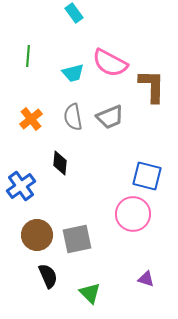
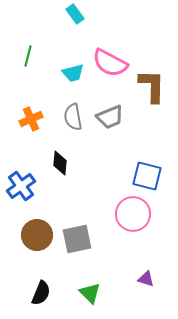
cyan rectangle: moved 1 px right, 1 px down
green line: rotated 10 degrees clockwise
orange cross: rotated 15 degrees clockwise
black semicircle: moved 7 px left, 17 px down; rotated 45 degrees clockwise
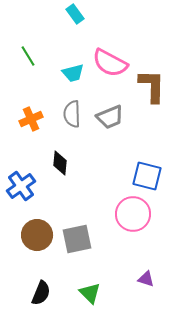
green line: rotated 45 degrees counterclockwise
gray semicircle: moved 1 px left, 3 px up; rotated 8 degrees clockwise
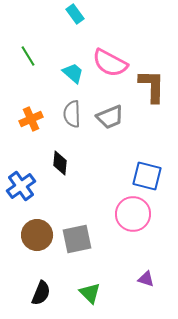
cyan trapezoid: rotated 125 degrees counterclockwise
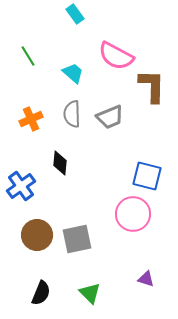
pink semicircle: moved 6 px right, 7 px up
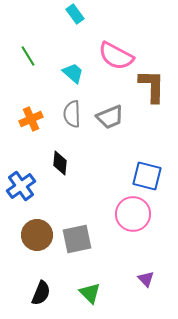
purple triangle: rotated 30 degrees clockwise
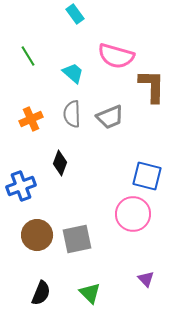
pink semicircle: rotated 12 degrees counterclockwise
black diamond: rotated 15 degrees clockwise
blue cross: rotated 16 degrees clockwise
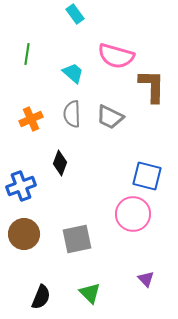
green line: moved 1 px left, 2 px up; rotated 40 degrees clockwise
gray trapezoid: rotated 48 degrees clockwise
brown circle: moved 13 px left, 1 px up
black semicircle: moved 4 px down
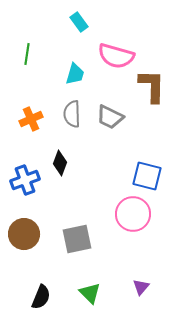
cyan rectangle: moved 4 px right, 8 px down
cyan trapezoid: moved 2 px right, 1 px down; rotated 65 degrees clockwise
blue cross: moved 4 px right, 6 px up
purple triangle: moved 5 px left, 8 px down; rotated 24 degrees clockwise
